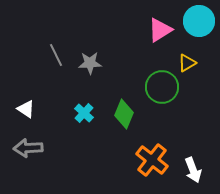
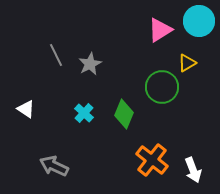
gray star: moved 1 px down; rotated 25 degrees counterclockwise
gray arrow: moved 26 px right, 18 px down; rotated 28 degrees clockwise
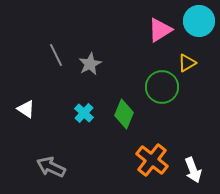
gray arrow: moved 3 px left, 1 px down
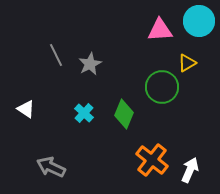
pink triangle: rotated 28 degrees clockwise
white arrow: moved 3 px left; rotated 135 degrees counterclockwise
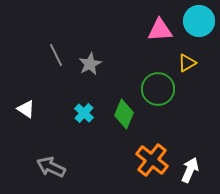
green circle: moved 4 px left, 2 px down
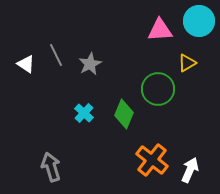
white triangle: moved 45 px up
gray arrow: rotated 48 degrees clockwise
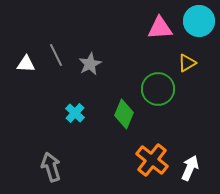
pink triangle: moved 2 px up
white triangle: rotated 30 degrees counterclockwise
cyan cross: moved 9 px left
white arrow: moved 2 px up
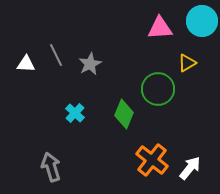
cyan circle: moved 3 px right
white arrow: rotated 15 degrees clockwise
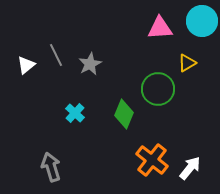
white triangle: moved 1 px down; rotated 42 degrees counterclockwise
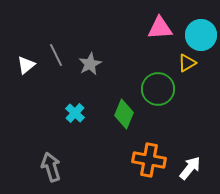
cyan circle: moved 1 px left, 14 px down
orange cross: moved 3 px left; rotated 28 degrees counterclockwise
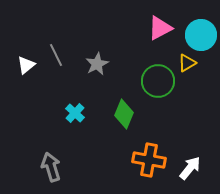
pink triangle: rotated 24 degrees counterclockwise
gray star: moved 7 px right
green circle: moved 8 px up
